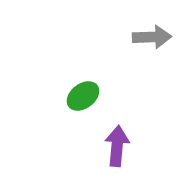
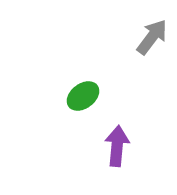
gray arrow: rotated 51 degrees counterclockwise
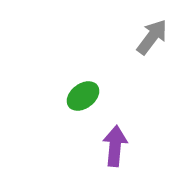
purple arrow: moved 2 px left
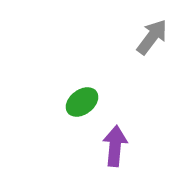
green ellipse: moved 1 px left, 6 px down
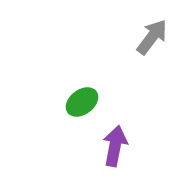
purple arrow: rotated 6 degrees clockwise
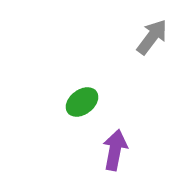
purple arrow: moved 4 px down
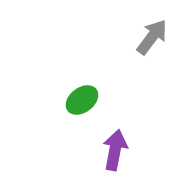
green ellipse: moved 2 px up
